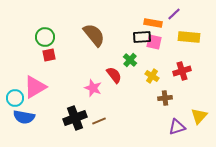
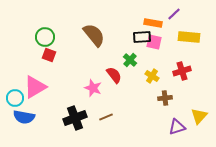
red square: rotated 32 degrees clockwise
brown line: moved 7 px right, 4 px up
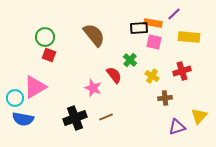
black rectangle: moved 3 px left, 9 px up
blue semicircle: moved 1 px left, 2 px down
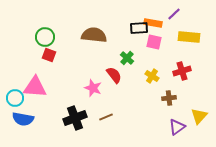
brown semicircle: rotated 45 degrees counterclockwise
green cross: moved 3 px left, 2 px up
pink triangle: rotated 35 degrees clockwise
brown cross: moved 4 px right
purple triangle: rotated 18 degrees counterclockwise
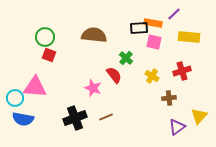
green cross: moved 1 px left
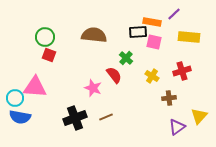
orange rectangle: moved 1 px left, 1 px up
black rectangle: moved 1 px left, 4 px down
blue semicircle: moved 3 px left, 2 px up
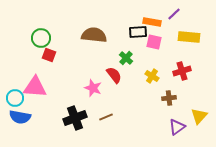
green circle: moved 4 px left, 1 px down
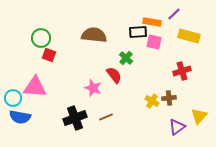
yellow rectangle: moved 1 px up; rotated 10 degrees clockwise
yellow cross: moved 25 px down
cyan circle: moved 2 px left
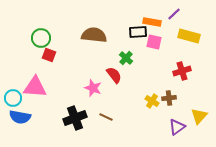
brown line: rotated 48 degrees clockwise
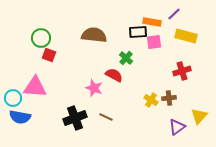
yellow rectangle: moved 3 px left
pink square: rotated 21 degrees counterclockwise
red semicircle: rotated 24 degrees counterclockwise
pink star: moved 1 px right
yellow cross: moved 1 px left, 1 px up
